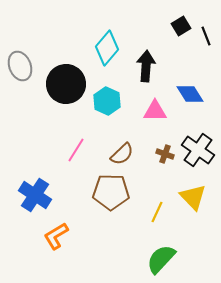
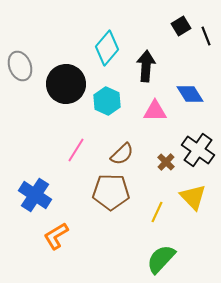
brown cross: moved 1 px right, 8 px down; rotated 24 degrees clockwise
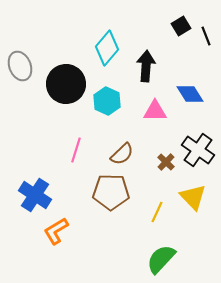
pink line: rotated 15 degrees counterclockwise
orange L-shape: moved 5 px up
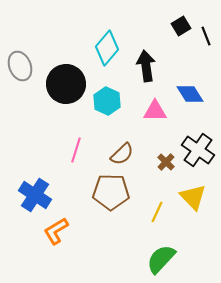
black arrow: rotated 12 degrees counterclockwise
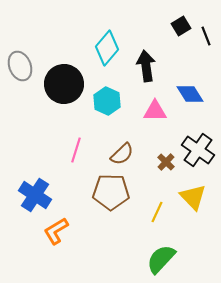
black circle: moved 2 px left
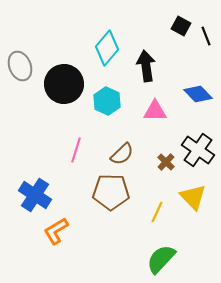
black square: rotated 30 degrees counterclockwise
blue diamond: moved 8 px right; rotated 12 degrees counterclockwise
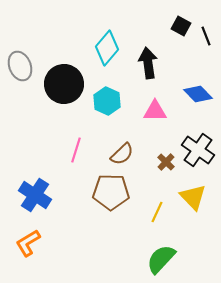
black arrow: moved 2 px right, 3 px up
orange L-shape: moved 28 px left, 12 px down
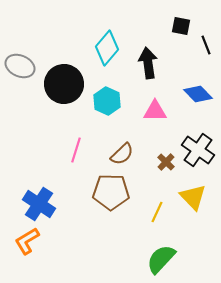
black square: rotated 18 degrees counterclockwise
black line: moved 9 px down
gray ellipse: rotated 44 degrees counterclockwise
blue cross: moved 4 px right, 9 px down
orange L-shape: moved 1 px left, 2 px up
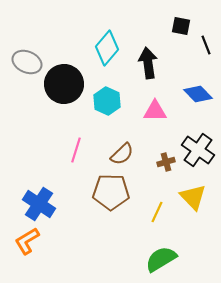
gray ellipse: moved 7 px right, 4 px up
brown cross: rotated 30 degrees clockwise
green semicircle: rotated 16 degrees clockwise
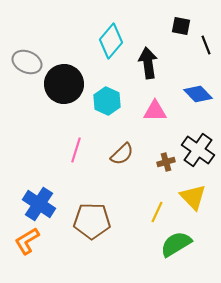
cyan diamond: moved 4 px right, 7 px up
brown pentagon: moved 19 px left, 29 px down
green semicircle: moved 15 px right, 15 px up
